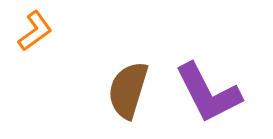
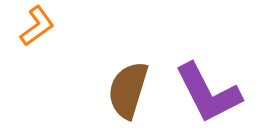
orange L-shape: moved 2 px right, 5 px up
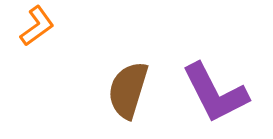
purple L-shape: moved 7 px right
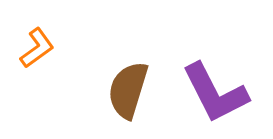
orange L-shape: moved 22 px down
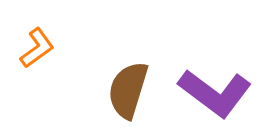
purple L-shape: rotated 26 degrees counterclockwise
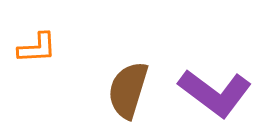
orange L-shape: rotated 33 degrees clockwise
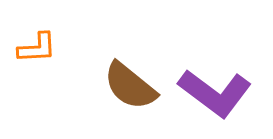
brown semicircle: moved 2 px right, 4 px up; rotated 68 degrees counterclockwise
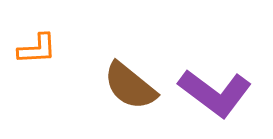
orange L-shape: moved 1 px down
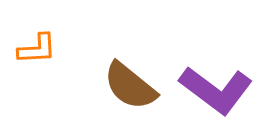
purple L-shape: moved 1 px right, 3 px up
